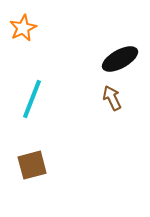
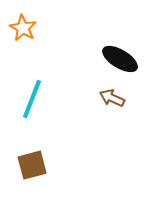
orange star: rotated 16 degrees counterclockwise
black ellipse: rotated 60 degrees clockwise
brown arrow: rotated 40 degrees counterclockwise
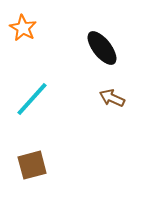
black ellipse: moved 18 px left, 11 px up; rotated 21 degrees clockwise
cyan line: rotated 21 degrees clockwise
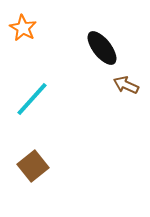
brown arrow: moved 14 px right, 13 px up
brown square: moved 1 px right, 1 px down; rotated 24 degrees counterclockwise
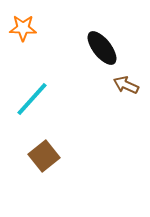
orange star: rotated 28 degrees counterclockwise
brown square: moved 11 px right, 10 px up
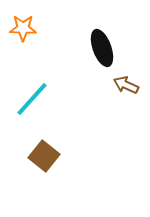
black ellipse: rotated 18 degrees clockwise
brown square: rotated 12 degrees counterclockwise
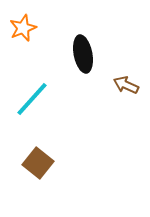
orange star: rotated 24 degrees counterclockwise
black ellipse: moved 19 px left, 6 px down; rotated 9 degrees clockwise
brown square: moved 6 px left, 7 px down
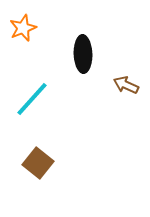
black ellipse: rotated 9 degrees clockwise
